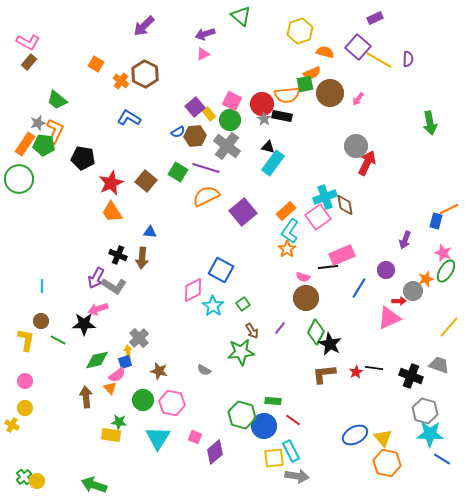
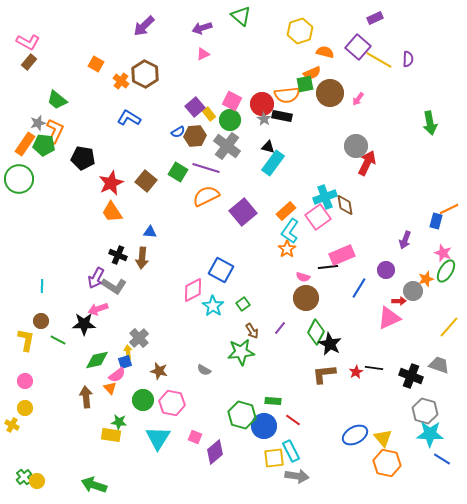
purple arrow at (205, 34): moved 3 px left, 6 px up
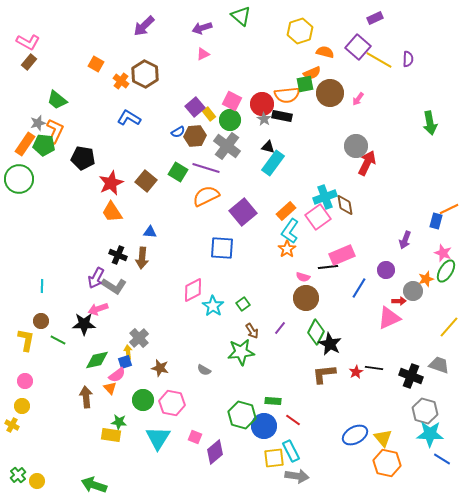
blue square at (221, 270): moved 1 px right, 22 px up; rotated 25 degrees counterclockwise
brown star at (159, 371): moved 1 px right, 3 px up
yellow circle at (25, 408): moved 3 px left, 2 px up
green cross at (24, 477): moved 6 px left, 2 px up
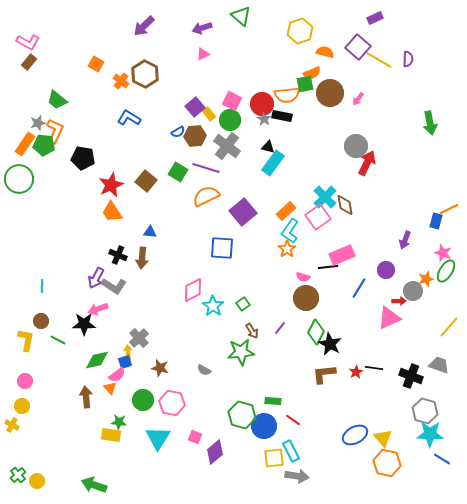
red star at (111, 183): moved 2 px down
cyan cross at (325, 197): rotated 25 degrees counterclockwise
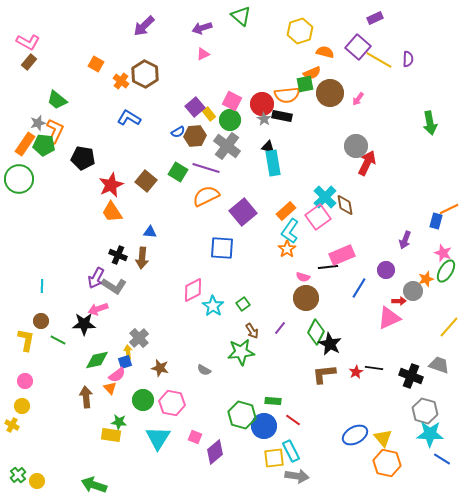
cyan rectangle at (273, 163): rotated 45 degrees counterclockwise
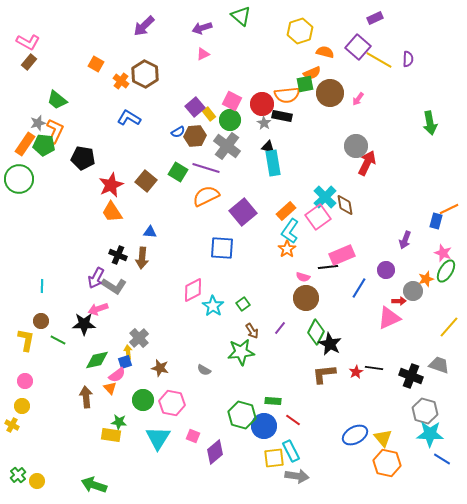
gray star at (264, 119): moved 4 px down
pink square at (195, 437): moved 2 px left, 1 px up
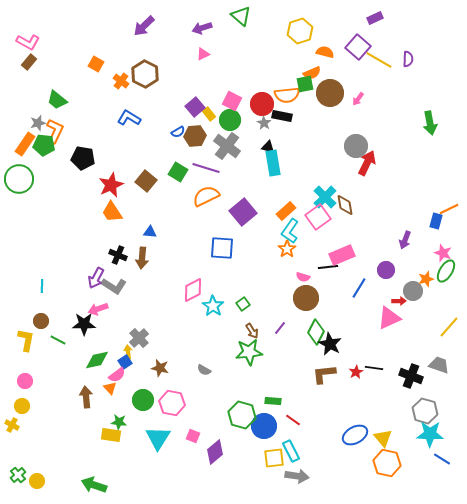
green star at (241, 352): moved 8 px right
blue square at (125, 362): rotated 16 degrees counterclockwise
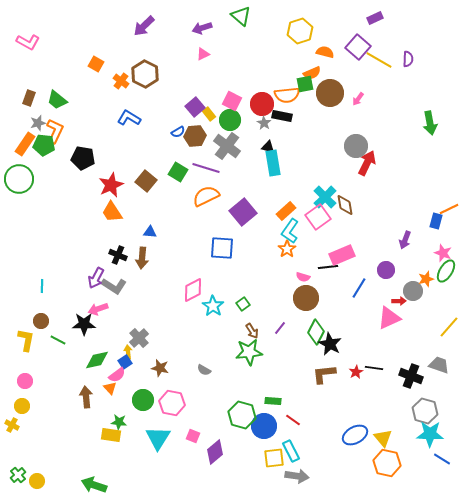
brown rectangle at (29, 62): moved 36 px down; rotated 21 degrees counterclockwise
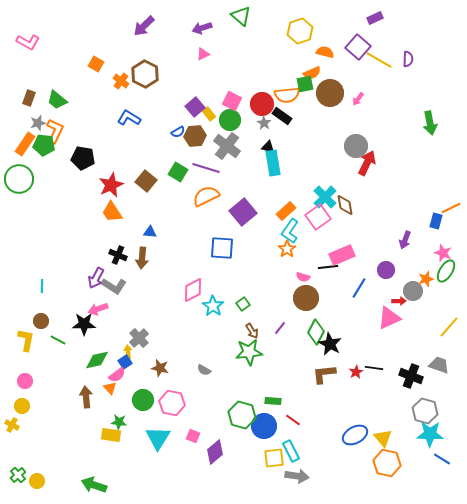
black rectangle at (282, 116): rotated 24 degrees clockwise
orange line at (449, 209): moved 2 px right, 1 px up
